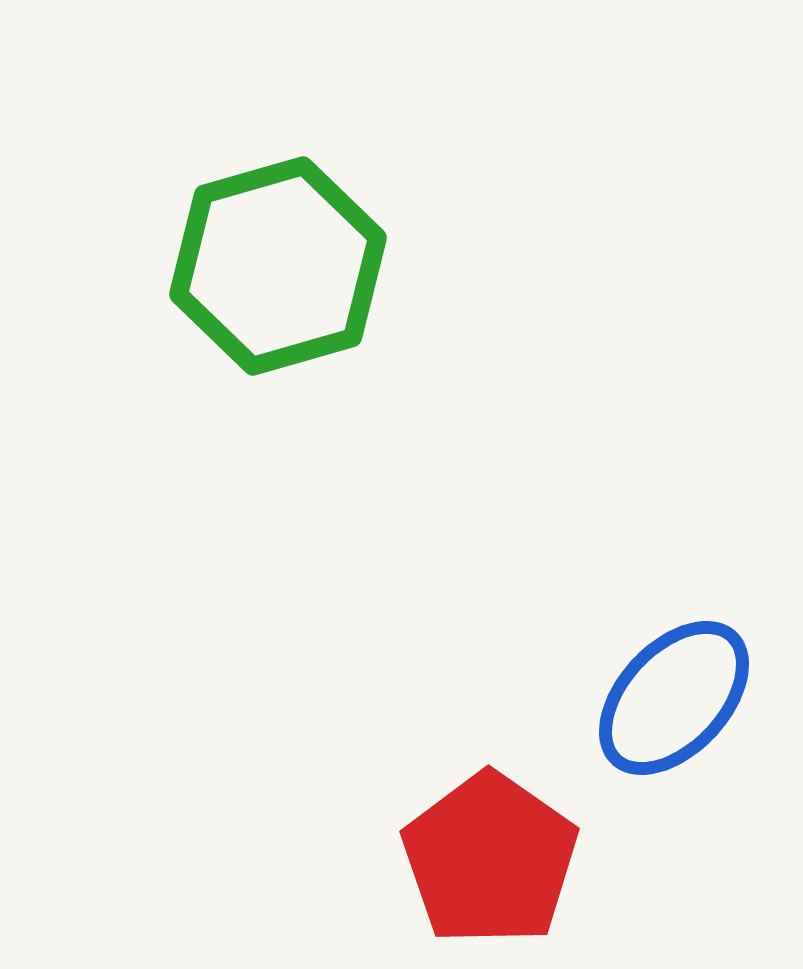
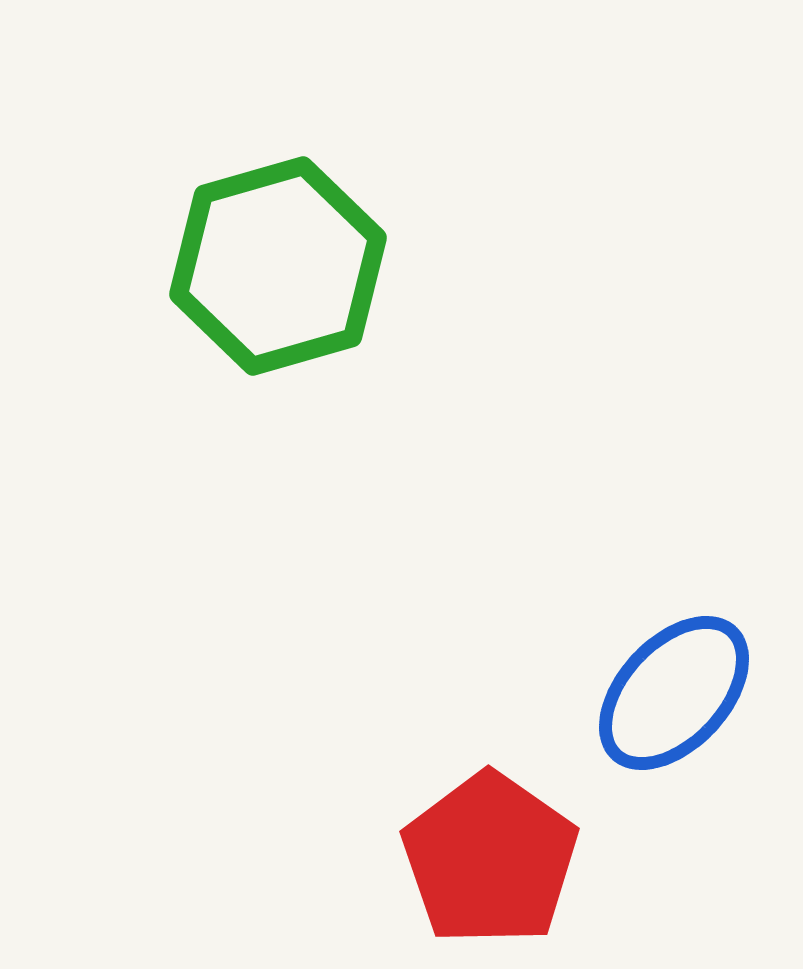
blue ellipse: moved 5 px up
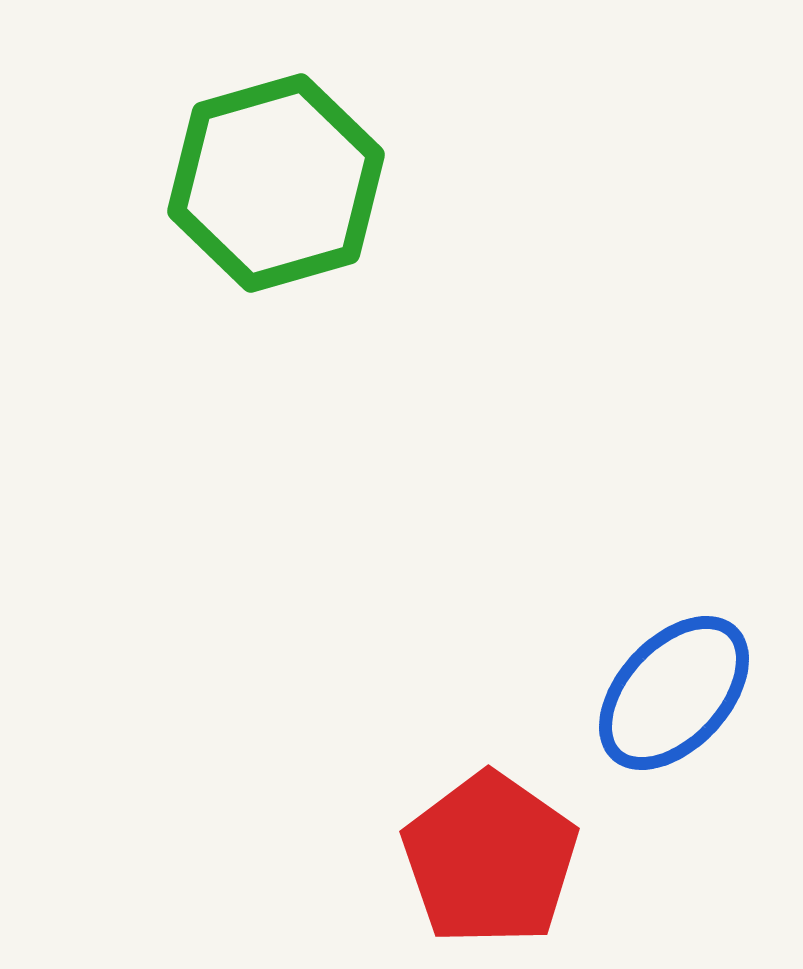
green hexagon: moved 2 px left, 83 px up
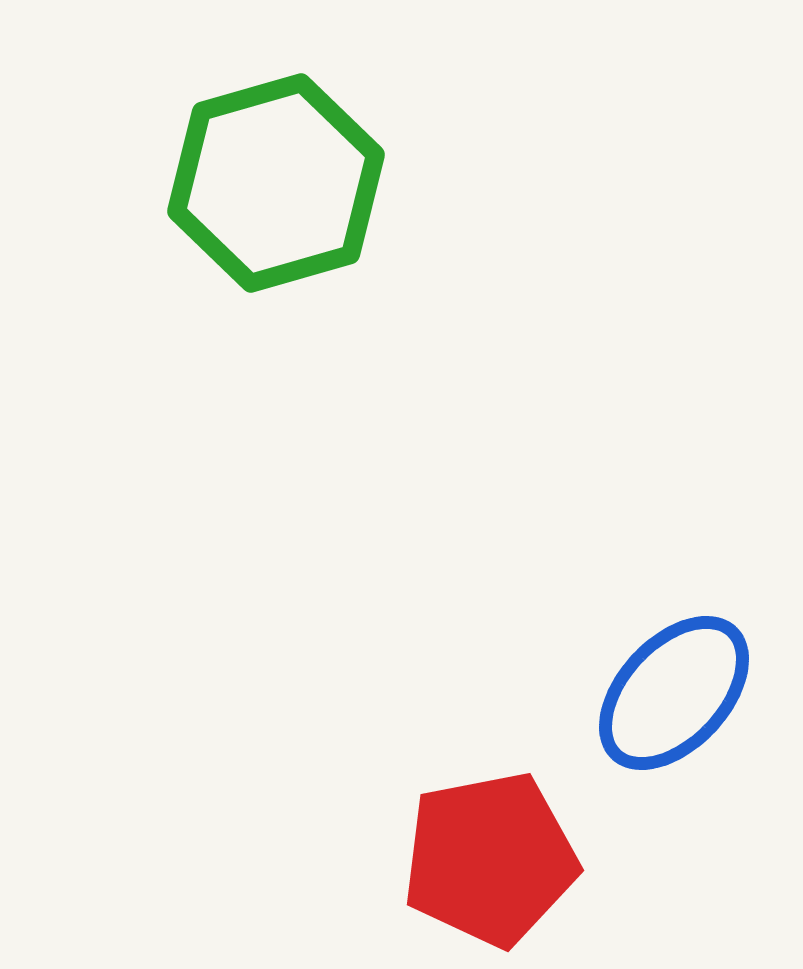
red pentagon: rotated 26 degrees clockwise
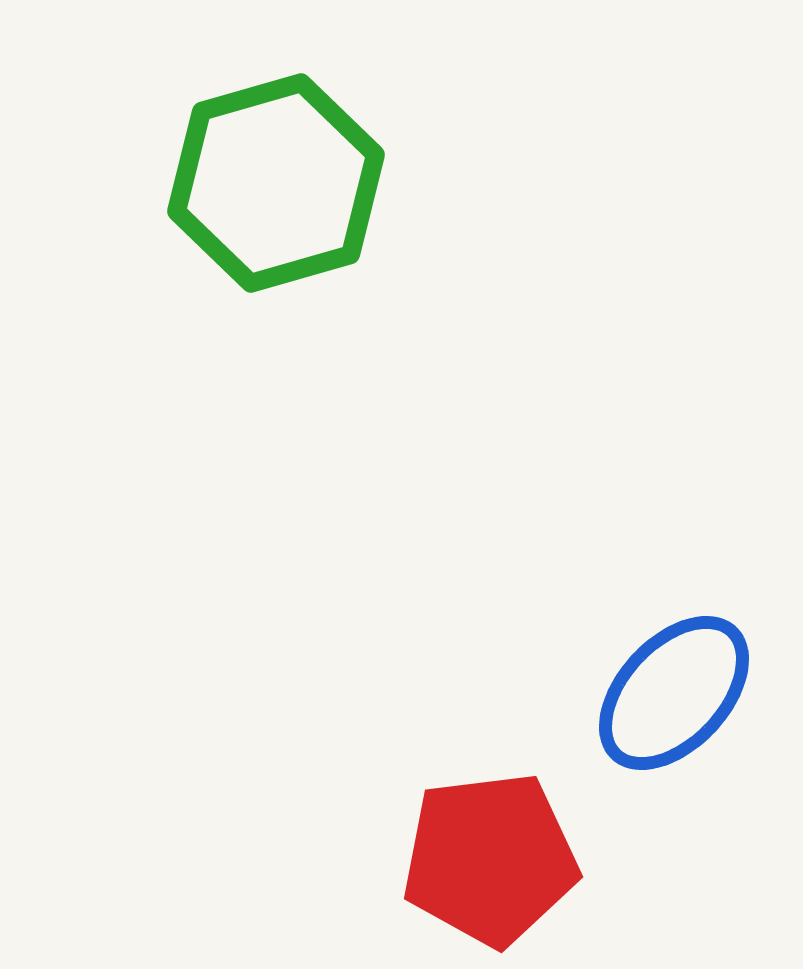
red pentagon: rotated 4 degrees clockwise
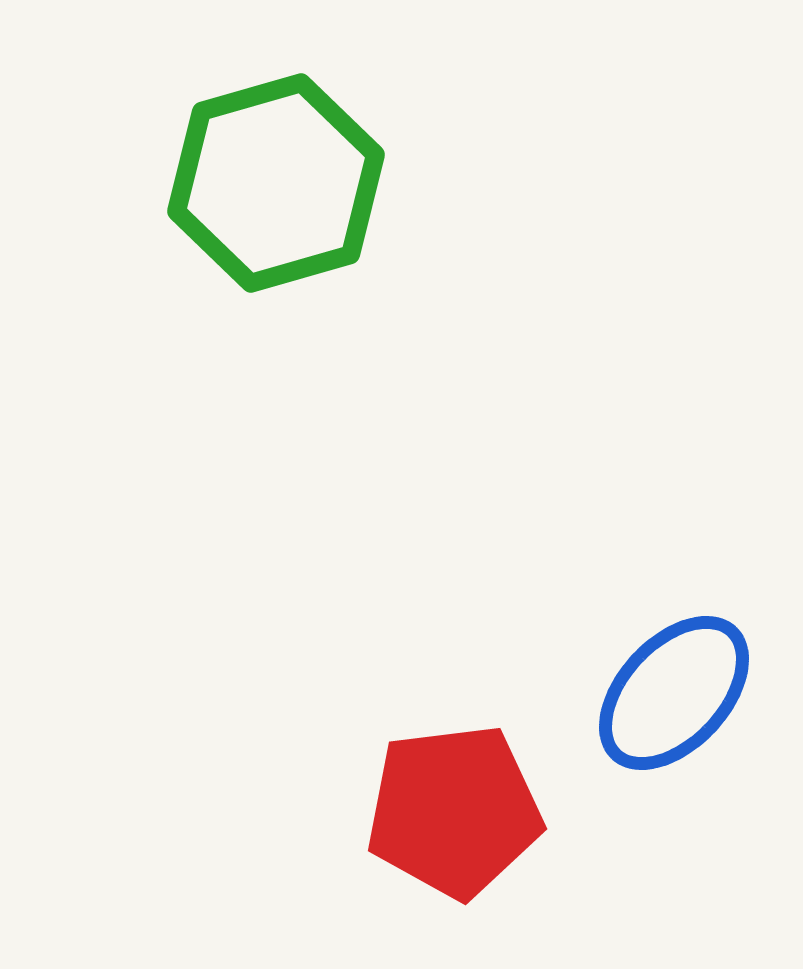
red pentagon: moved 36 px left, 48 px up
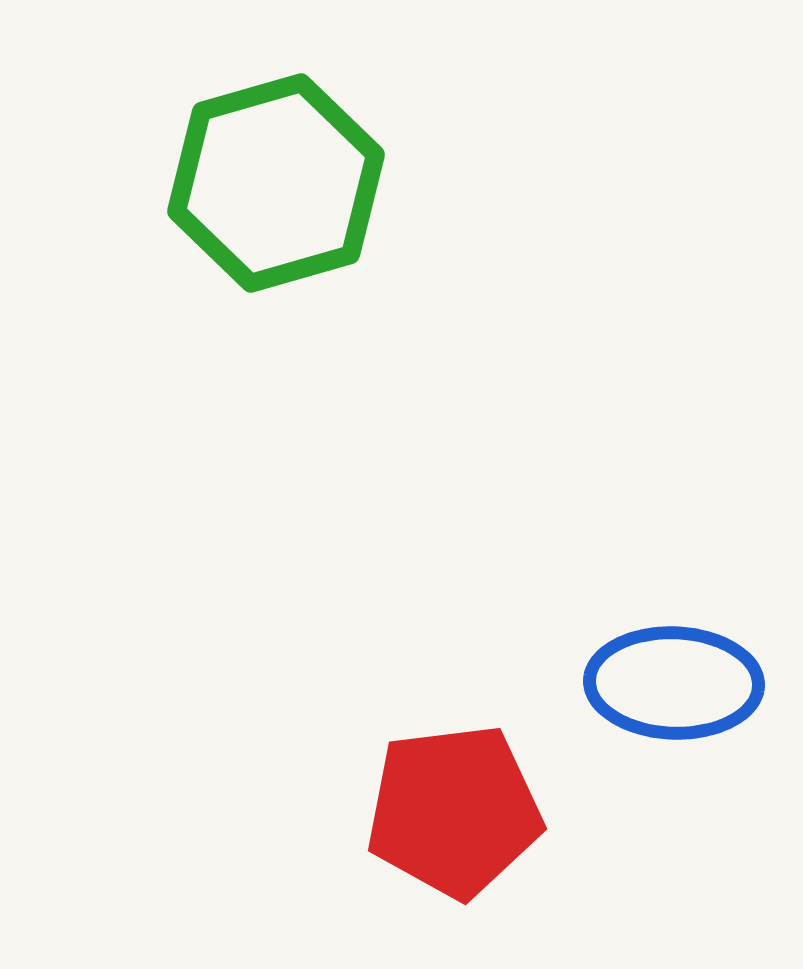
blue ellipse: moved 10 px up; rotated 49 degrees clockwise
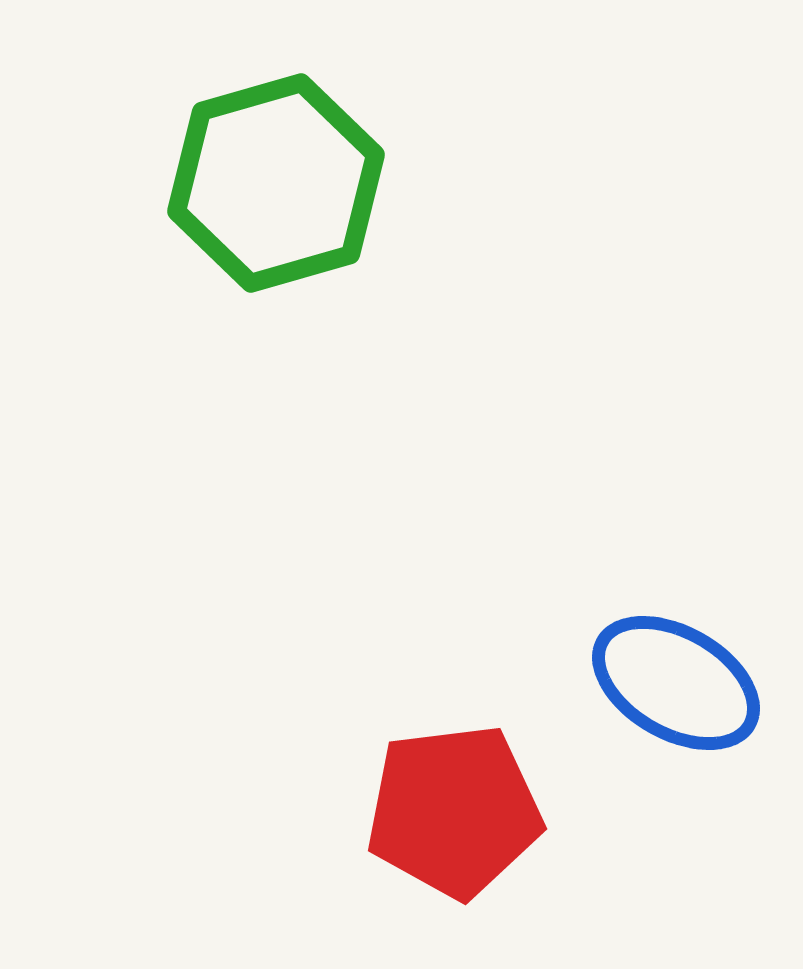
blue ellipse: moved 2 px right; rotated 28 degrees clockwise
